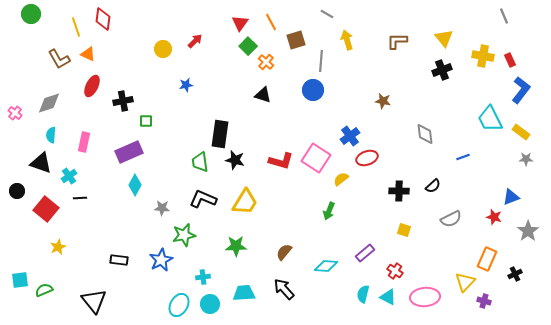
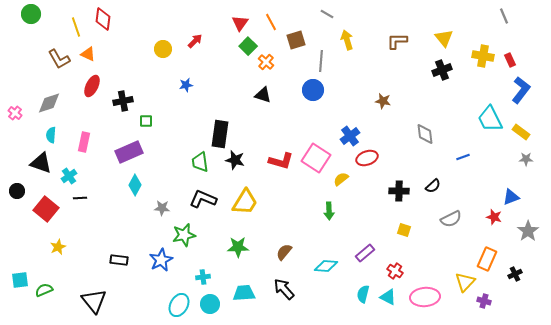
green arrow at (329, 211): rotated 24 degrees counterclockwise
green star at (236, 246): moved 2 px right, 1 px down
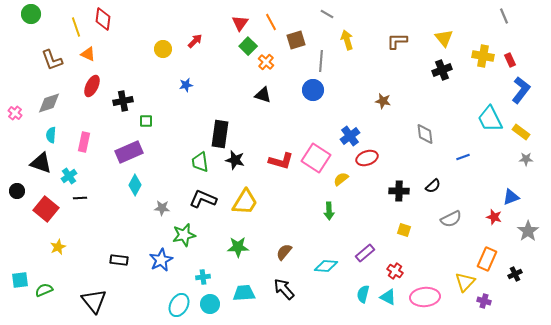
brown L-shape at (59, 59): moved 7 px left, 1 px down; rotated 10 degrees clockwise
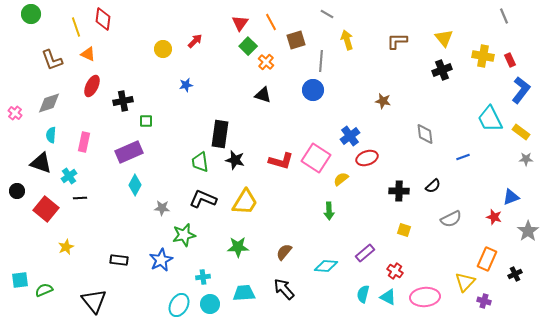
yellow star at (58, 247): moved 8 px right
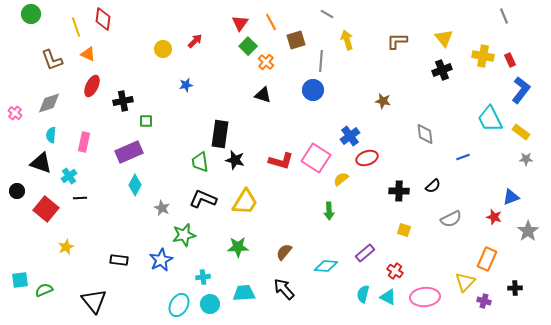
gray star at (162, 208): rotated 21 degrees clockwise
black cross at (515, 274): moved 14 px down; rotated 24 degrees clockwise
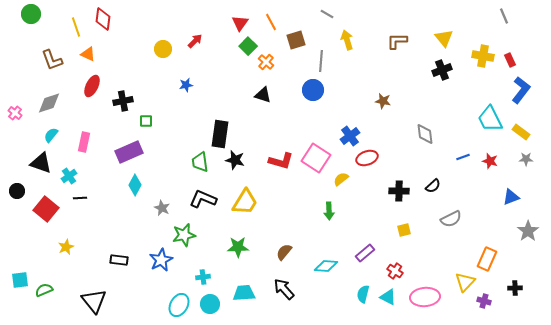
cyan semicircle at (51, 135): rotated 35 degrees clockwise
red star at (494, 217): moved 4 px left, 56 px up
yellow square at (404, 230): rotated 32 degrees counterclockwise
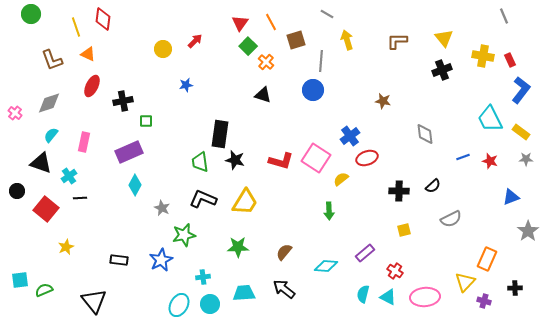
black arrow at (284, 289): rotated 10 degrees counterclockwise
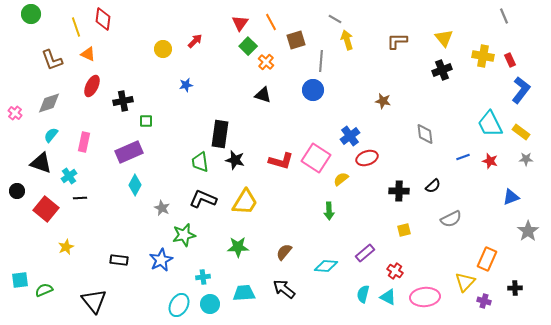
gray line at (327, 14): moved 8 px right, 5 px down
cyan trapezoid at (490, 119): moved 5 px down
